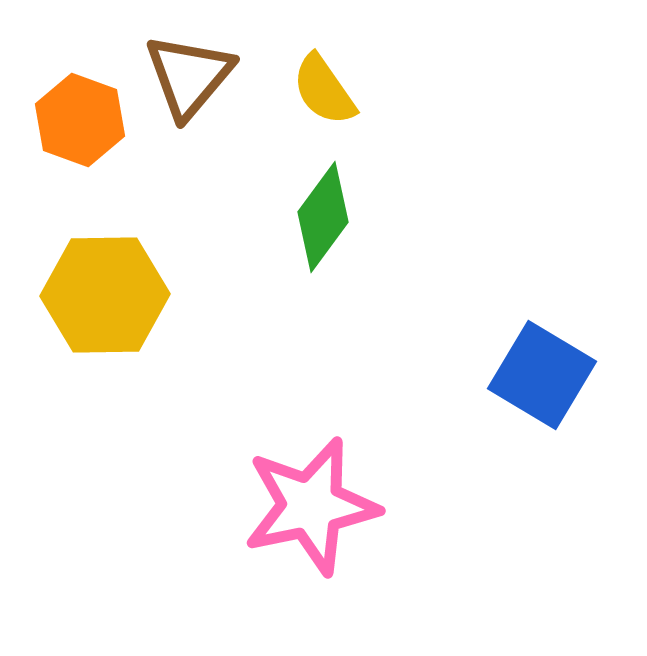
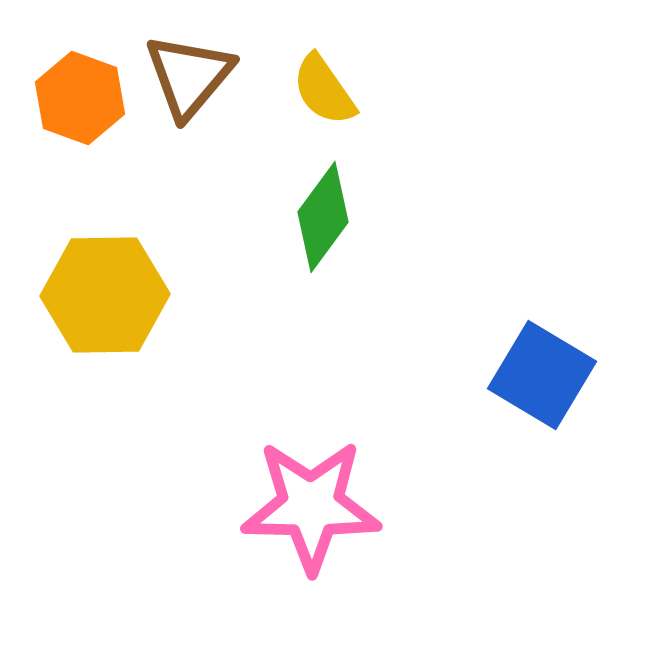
orange hexagon: moved 22 px up
pink star: rotated 13 degrees clockwise
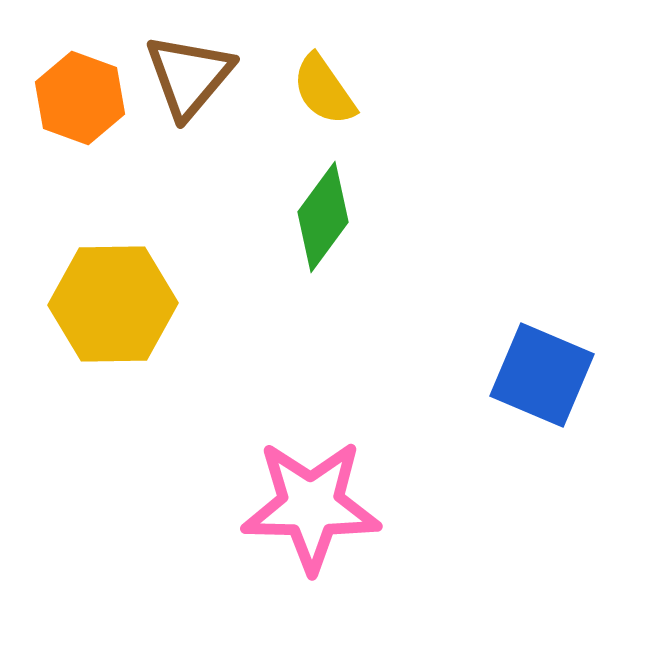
yellow hexagon: moved 8 px right, 9 px down
blue square: rotated 8 degrees counterclockwise
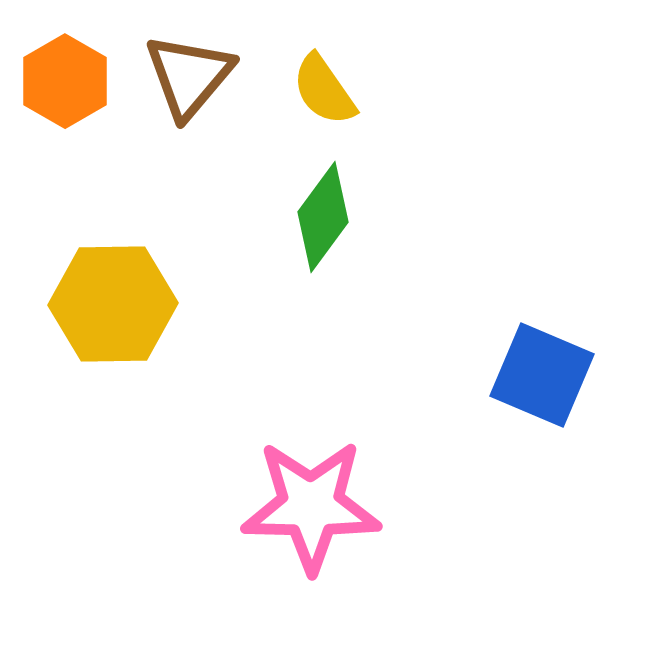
orange hexagon: moved 15 px left, 17 px up; rotated 10 degrees clockwise
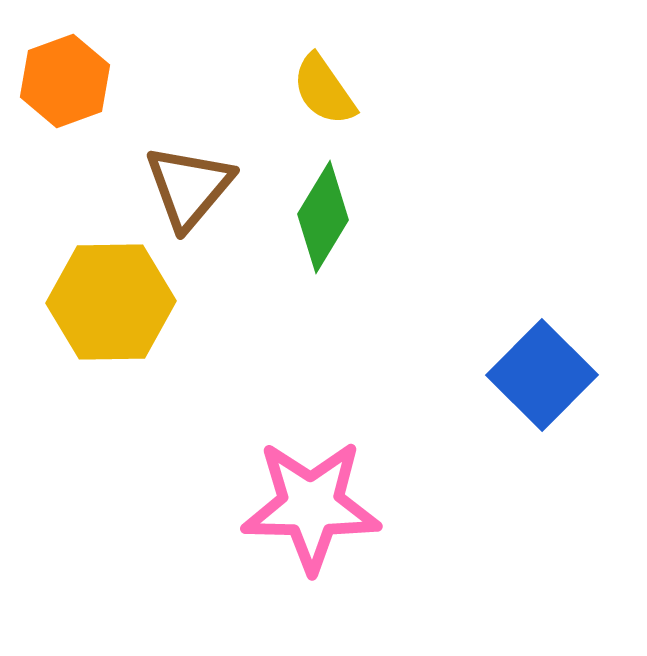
brown triangle: moved 111 px down
orange hexagon: rotated 10 degrees clockwise
green diamond: rotated 5 degrees counterclockwise
yellow hexagon: moved 2 px left, 2 px up
blue square: rotated 22 degrees clockwise
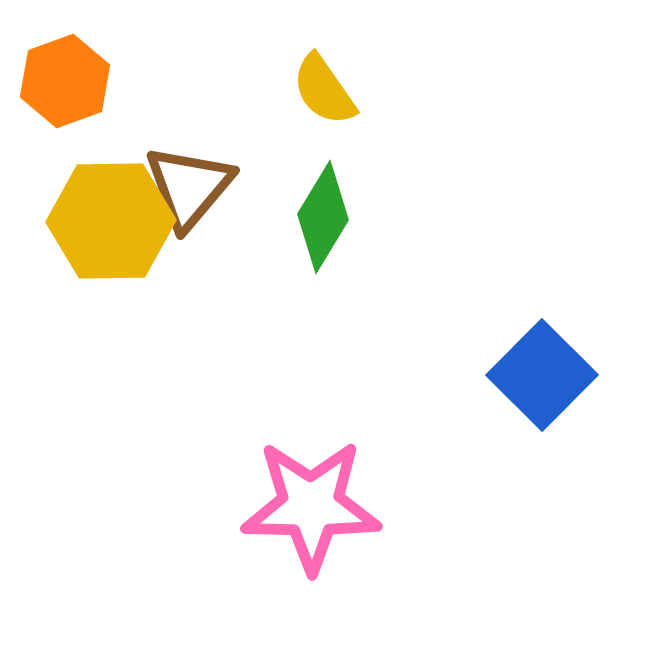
yellow hexagon: moved 81 px up
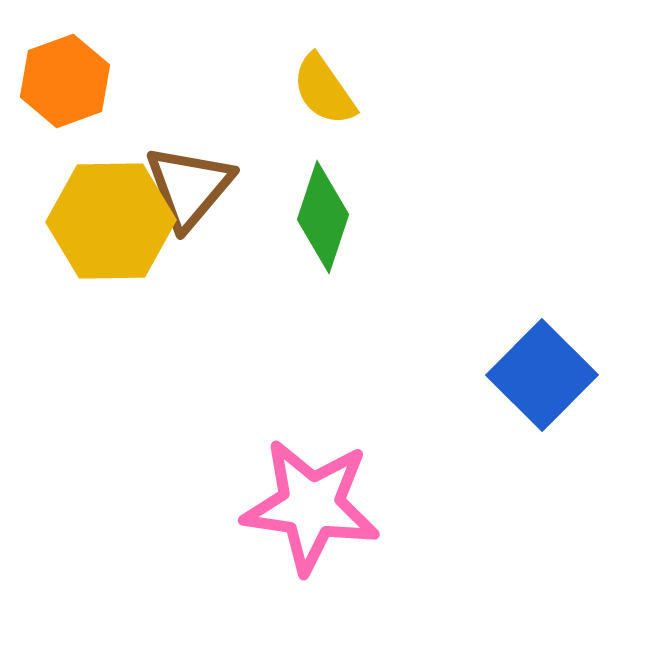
green diamond: rotated 13 degrees counterclockwise
pink star: rotated 7 degrees clockwise
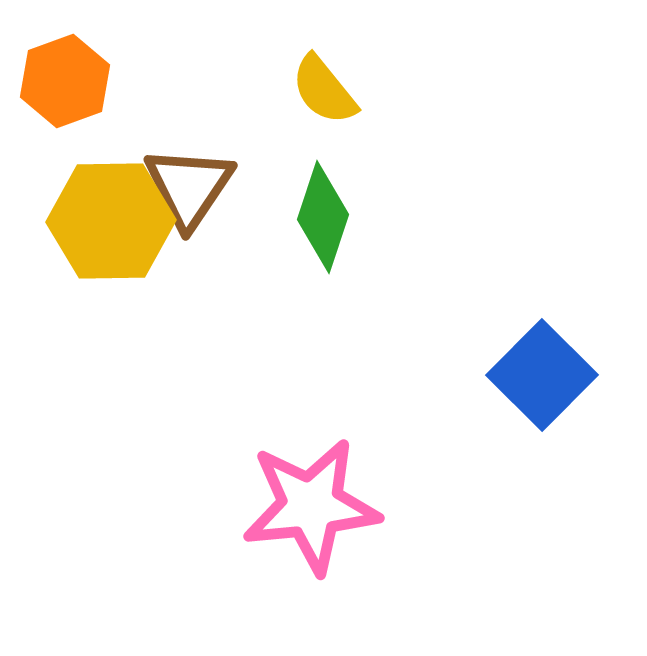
yellow semicircle: rotated 4 degrees counterclockwise
brown triangle: rotated 6 degrees counterclockwise
pink star: rotated 14 degrees counterclockwise
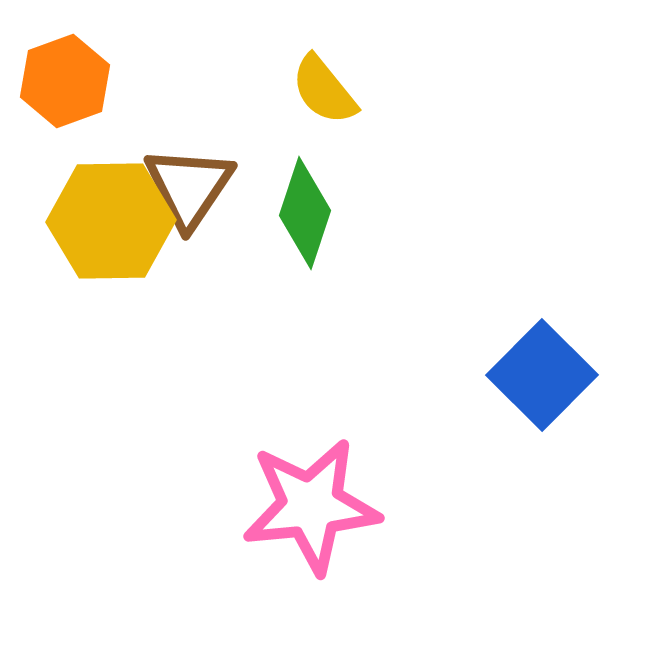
green diamond: moved 18 px left, 4 px up
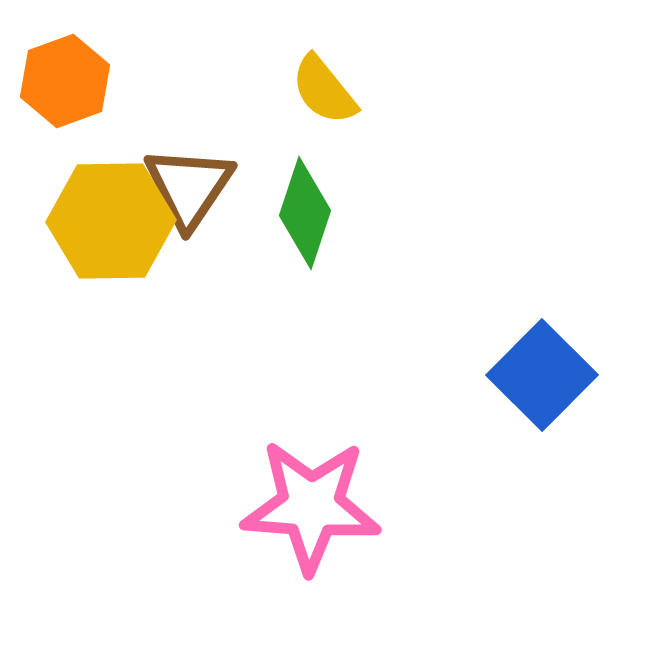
pink star: rotated 10 degrees clockwise
